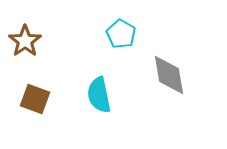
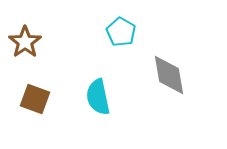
cyan pentagon: moved 2 px up
brown star: moved 1 px down
cyan semicircle: moved 1 px left, 2 px down
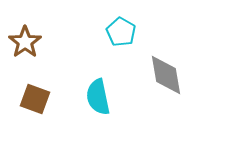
gray diamond: moved 3 px left
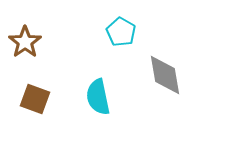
gray diamond: moved 1 px left
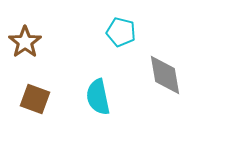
cyan pentagon: rotated 16 degrees counterclockwise
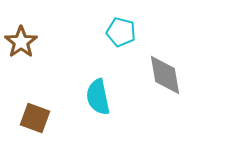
brown star: moved 4 px left
brown square: moved 19 px down
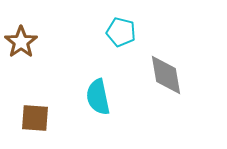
gray diamond: moved 1 px right
brown square: rotated 16 degrees counterclockwise
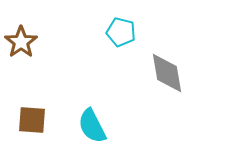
gray diamond: moved 1 px right, 2 px up
cyan semicircle: moved 6 px left, 29 px down; rotated 15 degrees counterclockwise
brown square: moved 3 px left, 2 px down
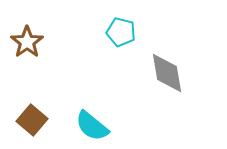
brown star: moved 6 px right
brown square: rotated 36 degrees clockwise
cyan semicircle: rotated 24 degrees counterclockwise
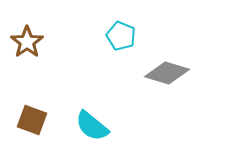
cyan pentagon: moved 4 px down; rotated 8 degrees clockwise
gray diamond: rotated 63 degrees counterclockwise
brown square: rotated 20 degrees counterclockwise
